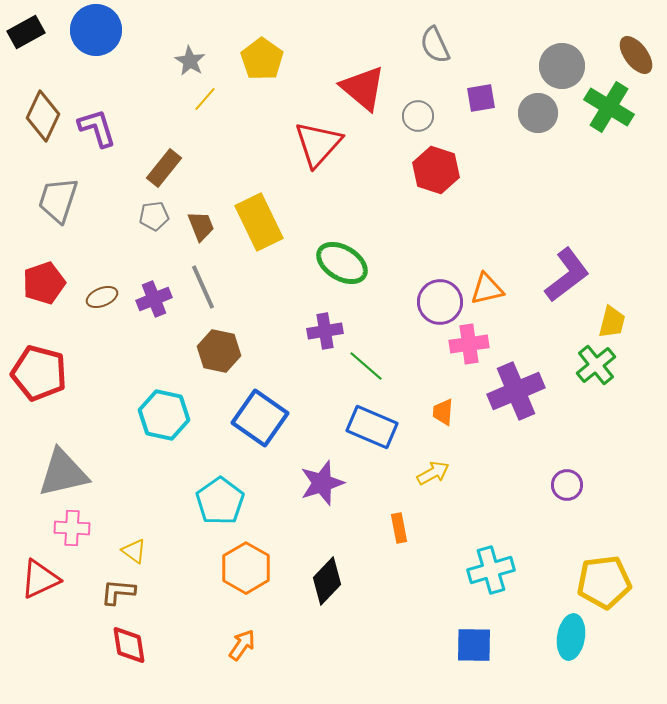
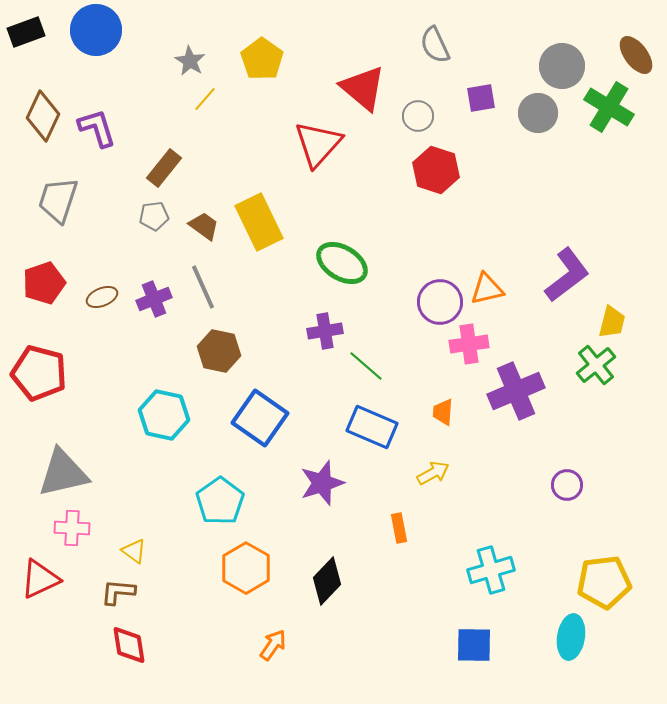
black rectangle at (26, 32): rotated 9 degrees clockwise
brown trapezoid at (201, 226): moved 3 px right; rotated 32 degrees counterclockwise
orange arrow at (242, 645): moved 31 px right
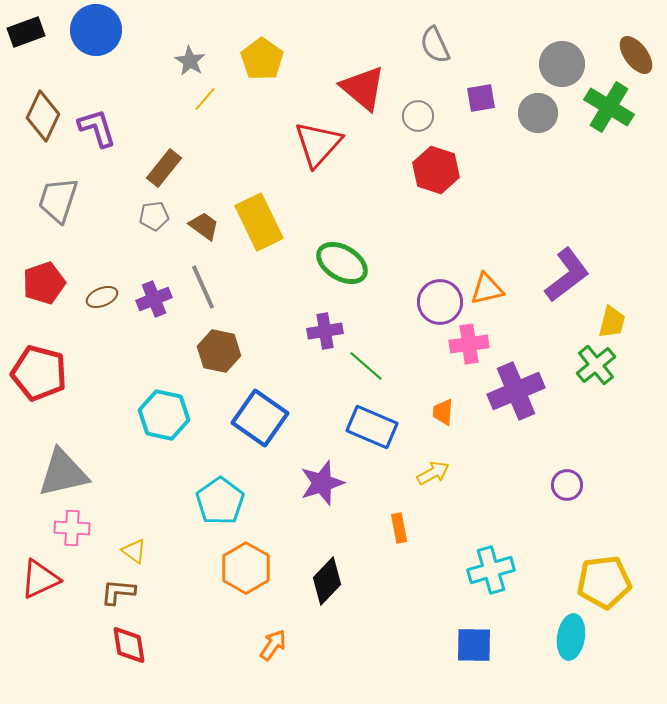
gray circle at (562, 66): moved 2 px up
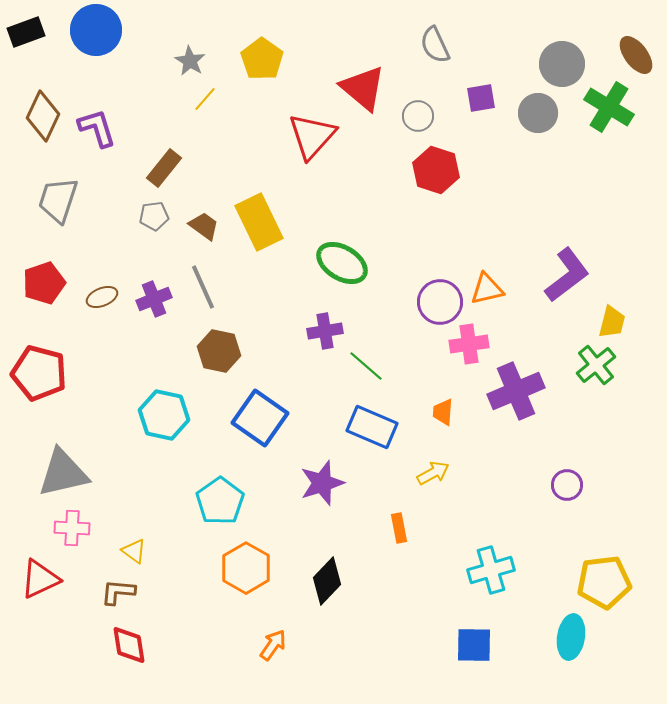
red triangle at (318, 144): moved 6 px left, 8 px up
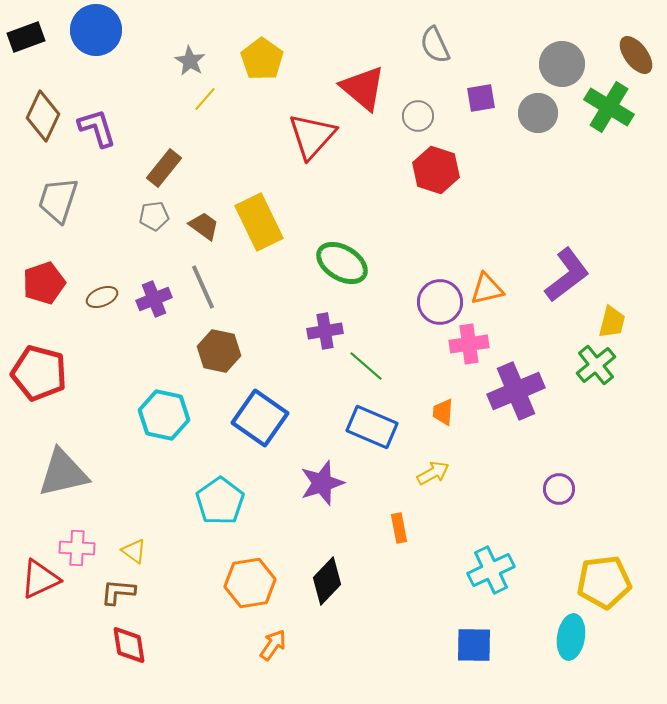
black rectangle at (26, 32): moved 5 px down
purple circle at (567, 485): moved 8 px left, 4 px down
pink cross at (72, 528): moved 5 px right, 20 px down
orange hexagon at (246, 568): moved 4 px right, 15 px down; rotated 21 degrees clockwise
cyan cross at (491, 570): rotated 9 degrees counterclockwise
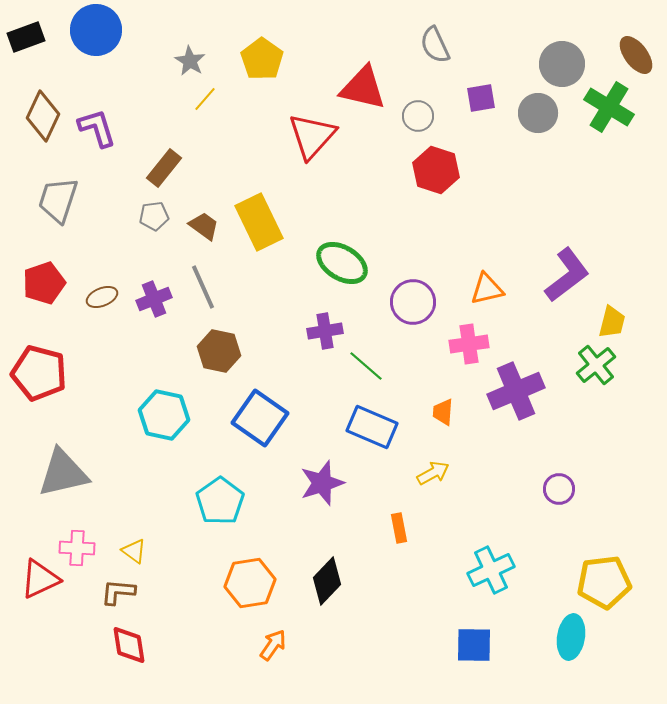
red triangle at (363, 88): rotated 27 degrees counterclockwise
purple circle at (440, 302): moved 27 px left
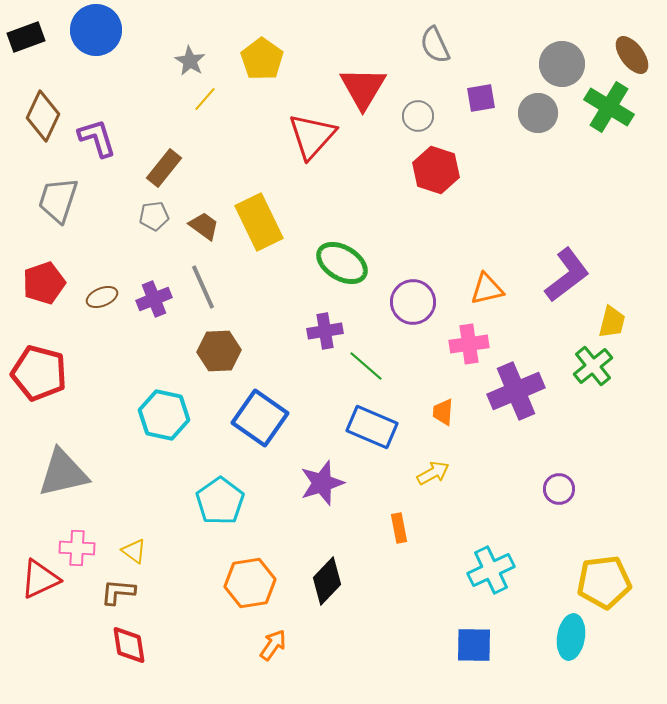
brown ellipse at (636, 55): moved 4 px left
red triangle at (363, 88): rotated 48 degrees clockwise
purple L-shape at (97, 128): moved 10 px down
brown hexagon at (219, 351): rotated 15 degrees counterclockwise
green cross at (596, 365): moved 3 px left, 1 px down
